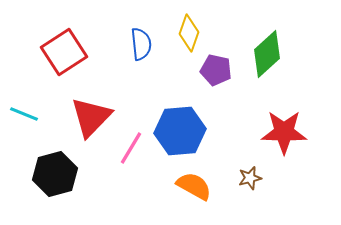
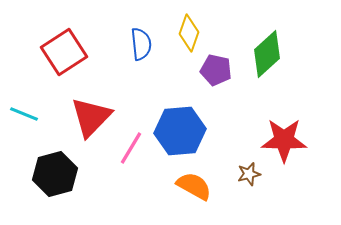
red star: moved 8 px down
brown star: moved 1 px left, 4 px up
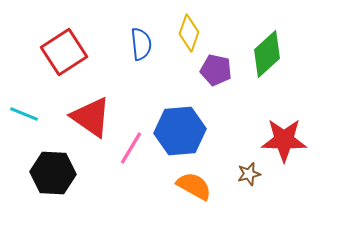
red triangle: rotated 39 degrees counterclockwise
black hexagon: moved 2 px left, 1 px up; rotated 18 degrees clockwise
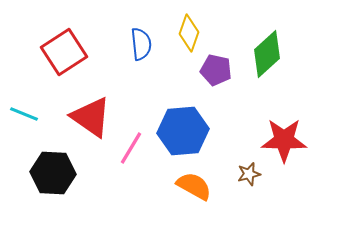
blue hexagon: moved 3 px right
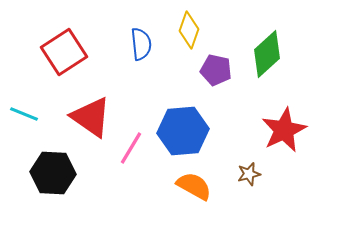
yellow diamond: moved 3 px up
red star: moved 10 px up; rotated 27 degrees counterclockwise
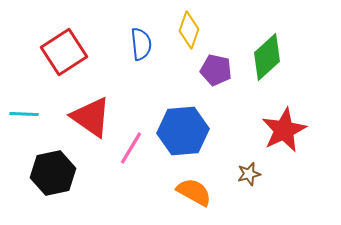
green diamond: moved 3 px down
cyan line: rotated 20 degrees counterclockwise
black hexagon: rotated 15 degrees counterclockwise
orange semicircle: moved 6 px down
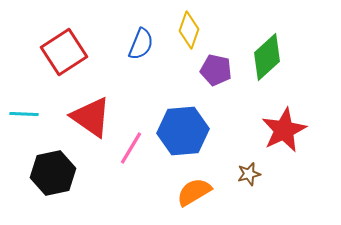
blue semicircle: rotated 28 degrees clockwise
orange semicircle: rotated 60 degrees counterclockwise
